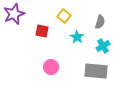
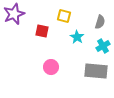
yellow square: rotated 24 degrees counterclockwise
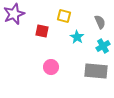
gray semicircle: rotated 40 degrees counterclockwise
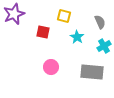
red square: moved 1 px right, 1 px down
cyan cross: moved 1 px right
gray rectangle: moved 4 px left, 1 px down
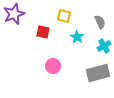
pink circle: moved 2 px right, 1 px up
gray rectangle: moved 6 px right, 1 px down; rotated 20 degrees counterclockwise
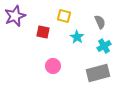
purple star: moved 1 px right, 2 px down
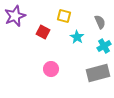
red square: rotated 16 degrees clockwise
pink circle: moved 2 px left, 3 px down
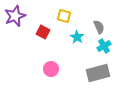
gray semicircle: moved 1 px left, 5 px down
